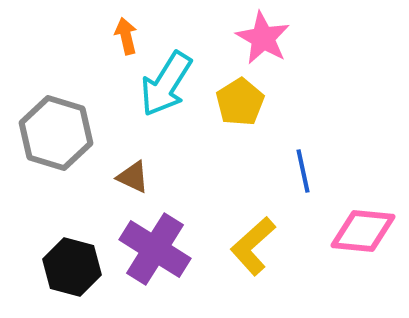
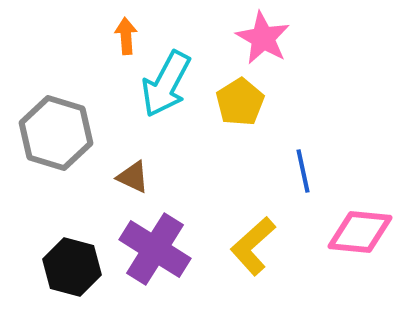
orange arrow: rotated 9 degrees clockwise
cyan arrow: rotated 4 degrees counterclockwise
pink diamond: moved 3 px left, 1 px down
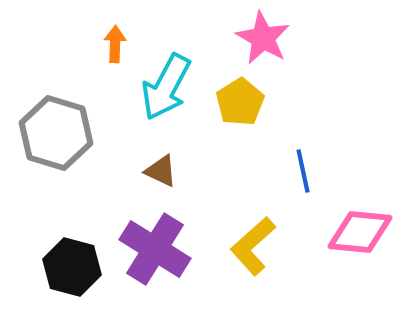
orange arrow: moved 11 px left, 8 px down; rotated 6 degrees clockwise
cyan arrow: moved 3 px down
brown triangle: moved 28 px right, 6 px up
